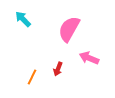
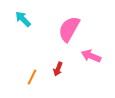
pink arrow: moved 2 px right, 2 px up
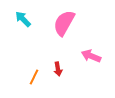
pink semicircle: moved 5 px left, 6 px up
red arrow: rotated 32 degrees counterclockwise
orange line: moved 2 px right
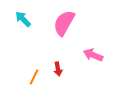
pink arrow: moved 2 px right, 1 px up
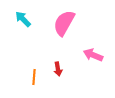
orange line: rotated 21 degrees counterclockwise
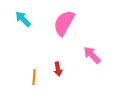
pink arrow: moved 1 px left; rotated 24 degrees clockwise
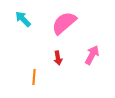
pink semicircle: rotated 20 degrees clockwise
pink arrow: rotated 72 degrees clockwise
red arrow: moved 11 px up
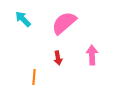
pink arrow: rotated 30 degrees counterclockwise
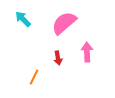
pink arrow: moved 5 px left, 3 px up
orange line: rotated 21 degrees clockwise
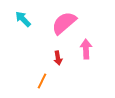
pink arrow: moved 1 px left, 3 px up
orange line: moved 8 px right, 4 px down
